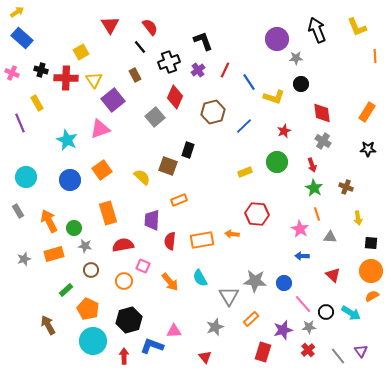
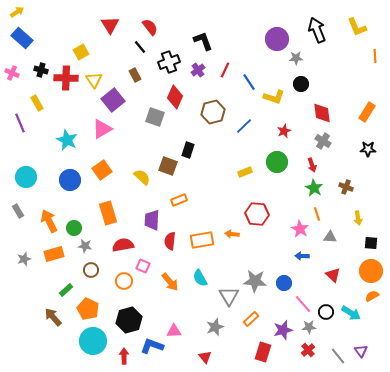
gray square at (155, 117): rotated 30 degrees counterclockwise
pink triangle at (100, 129): moved 2 px right; rotated 10 degrees counterclockwise
brown arrow at (48, 325): moved 5 px right, 8 px up; rotated 12 degrees counterclockwise
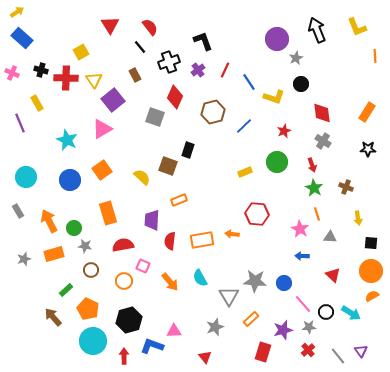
gray star at (296, 58): rotated 24 degrees counterclockwise
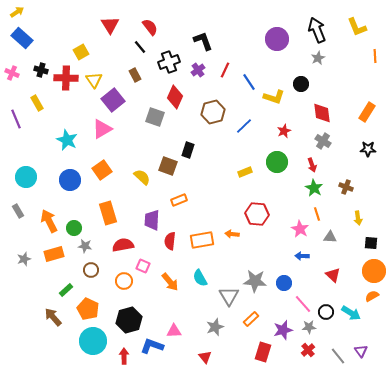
gray star at (296, 58): moved 22 px right
purple line at (20, 123): moved 4 px left, 4 px up
orange circle at (371, 271): moved 3 px right
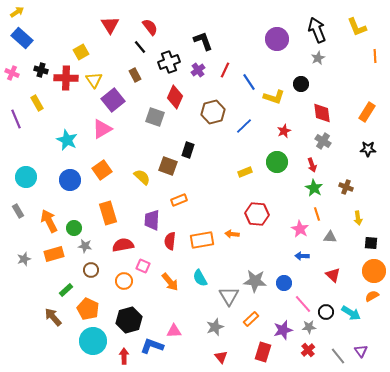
red triangle at (205, 357): moved 16 px right
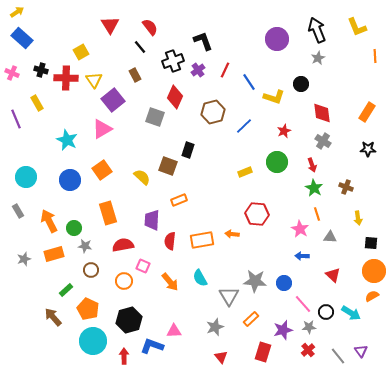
black cross at (169, 62): moved 4 px right, 1 px up
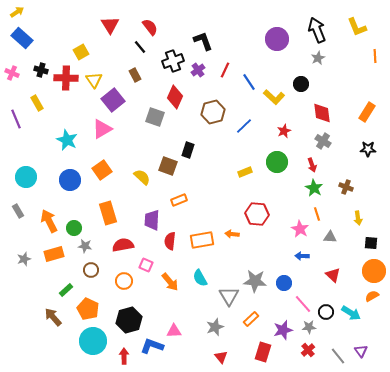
yellow L-shape at (274, 97): rotated 25 degrees clockwise
pink square at (143, 266): moved 3 px right, 1 px up
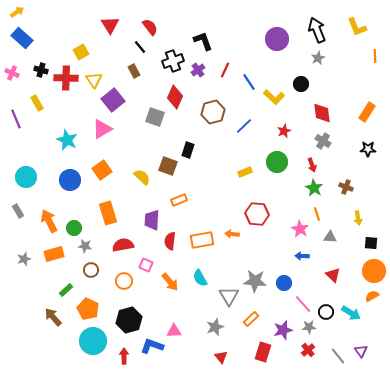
brown rectangle at (135, 75): moved 1 px left, 4 px up
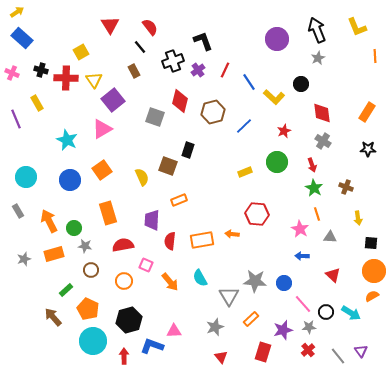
red diamond at (175, 97): moved 5 px right, 4 px down; rotated 10 degrees counterclockwise
yellow semicircle at (142, 177): rotated 24 degrees clockwise
